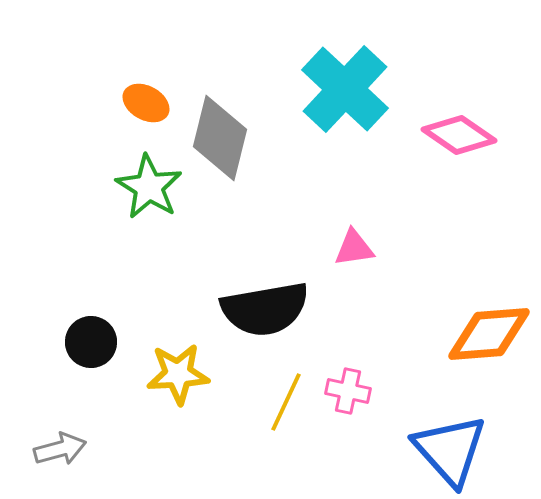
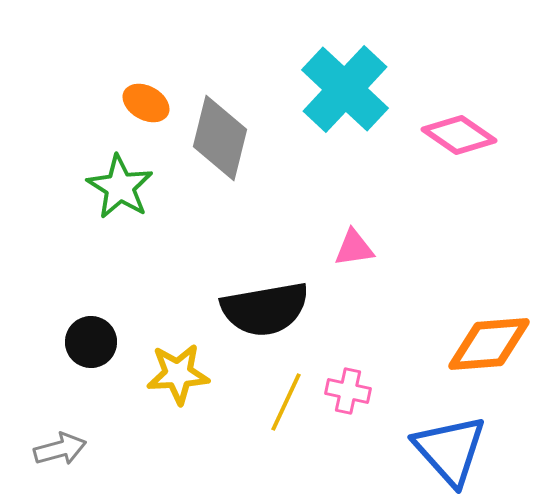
green star: moved 29 px left
orange diamond: moved 10 px down
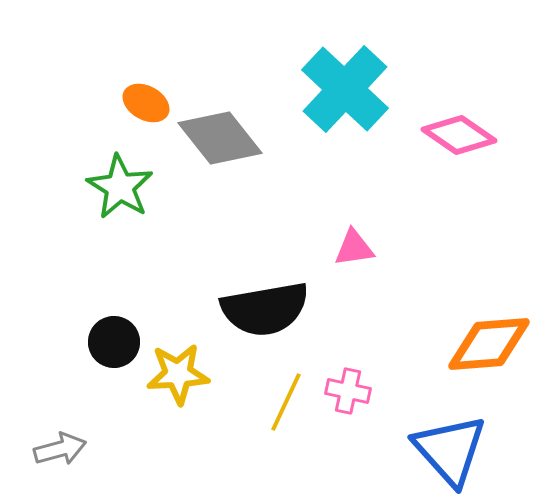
gray diamond: rotated 52 degrees counterclockwise
black circle: moved 23 px right
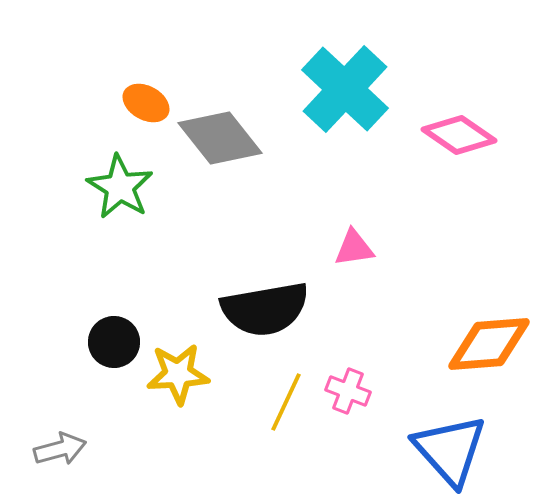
pink cross: rotated 9 degrees clockwise
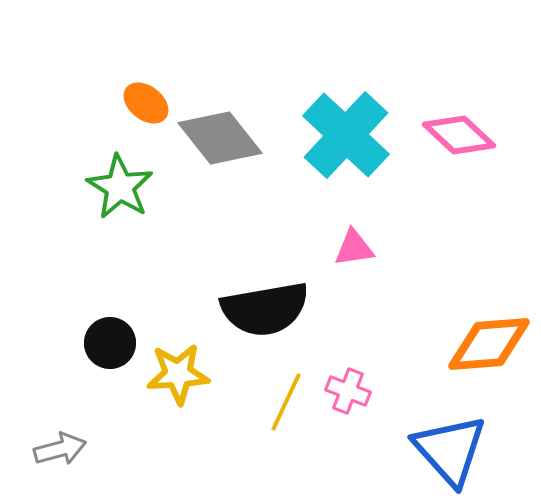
cyan cross: moved 1 px right, 46 px down
orange ellipse: rotated 9 degrees clockwise
pink diamond: rotated 8 degrees clockwise
black circle: moved 4 px left, 1 px down
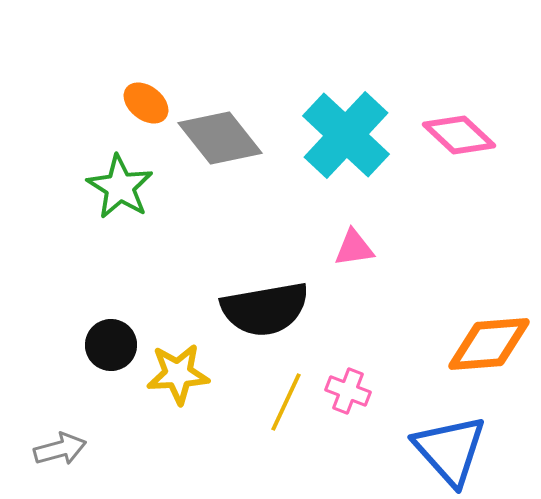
black circle: moved 1 px right, 2 px down
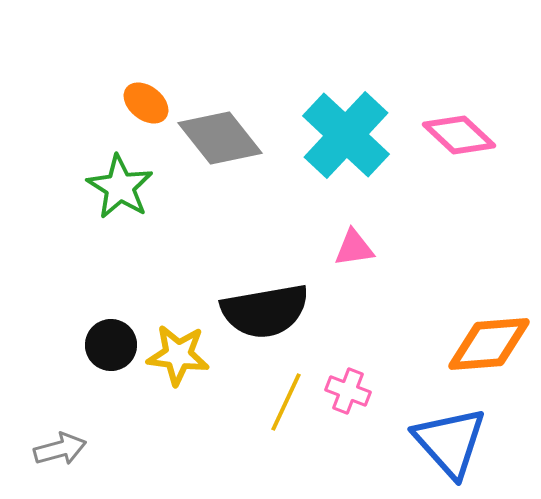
black semicircle: moved 2 px down
yellow star: moved 19 px up; rotated 10 degrees clockwise
blue triangle: moved 8 px up
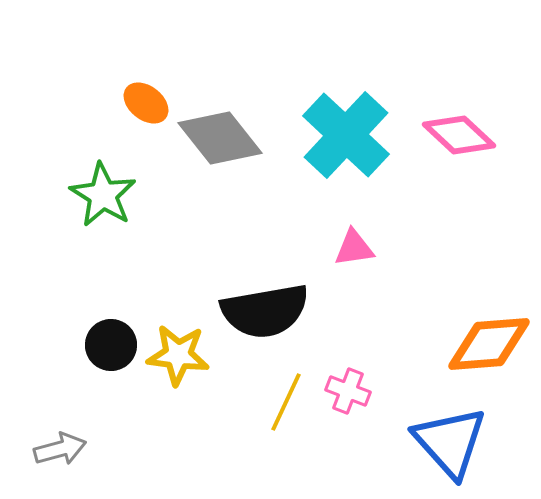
green star: moved 17 px left, 8 px down
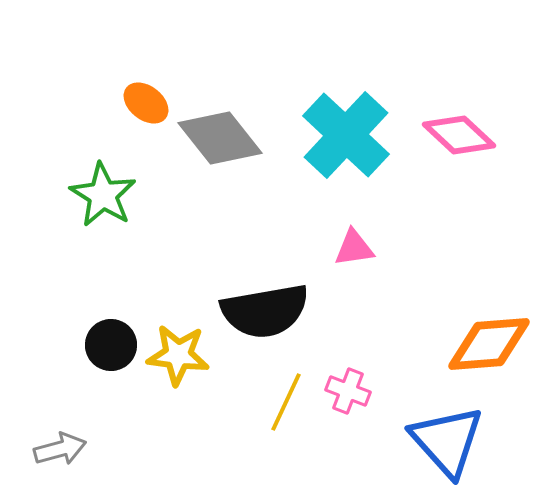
blue triangle: moved 3 px left, 1 px up
